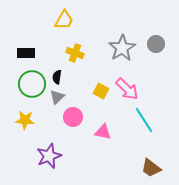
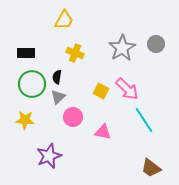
gray triangle: moved 1 px right
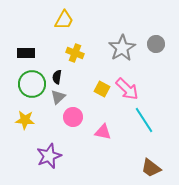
yellow square: moved 1 px right, 2 px up
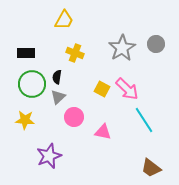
pink circle: moved 1 px right
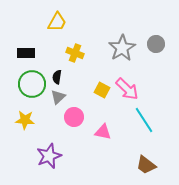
yellow trapezoid: moved 7 px left, 2 px down
yellow square: moved 1 px down
brown trapezoid: moved 5 px left, 3 px up
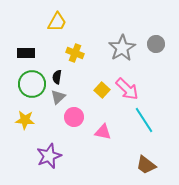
yellow square: rotated 14 degrees clockwise
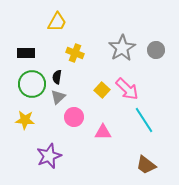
gray circle: moved 6 px down
pink triangle: rotated 12 degrees counterclockwise
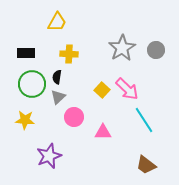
yellow cross: moved 6 px left, 1 px down; rotated 18 degrees counterclockwise
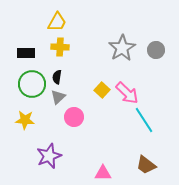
yellow cross: moved 9 px left, 7 px up
pink arrow: moved 4 px down
pink triangle: moved 41 px down
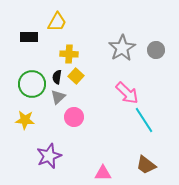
yellow cross: moved 9 px right, 7 px down
black rectangle: moved 3 px right, 16 px up
yellow square: moved 26 px left, 14 px up
